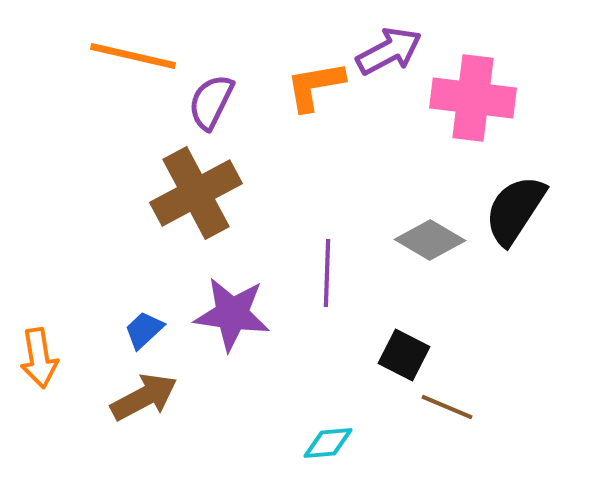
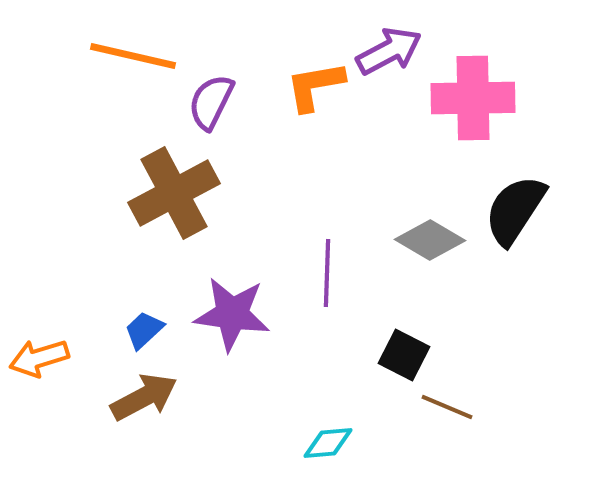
pink cross: rotated 8 degrees counterclockwise
brown cross: moved 22 px left
orange arrow: rotated 82 degrees clockwise
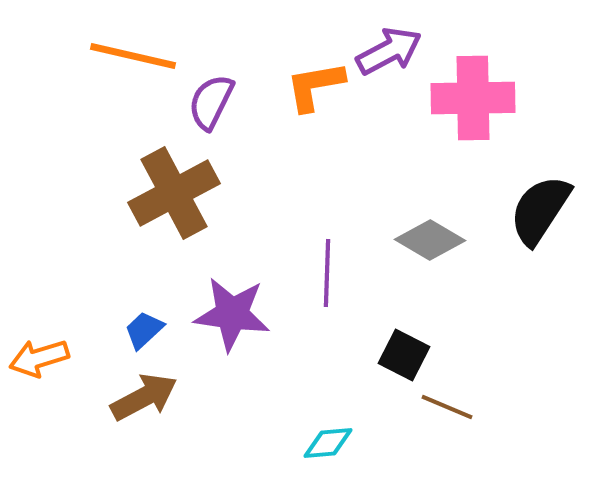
black semicircle: moved 25 px right
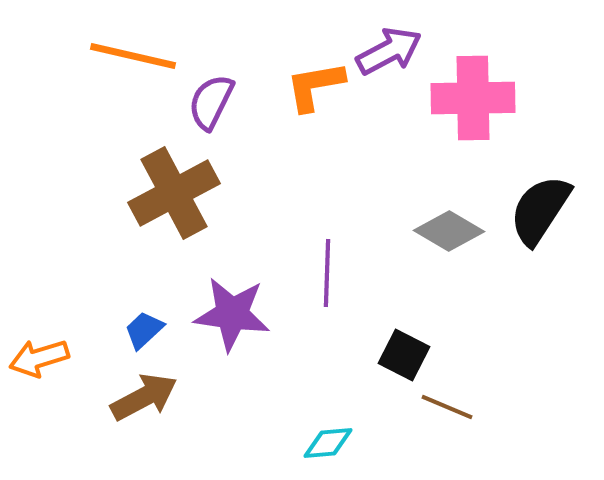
gray diamond: moved 19 px right, 9 px up
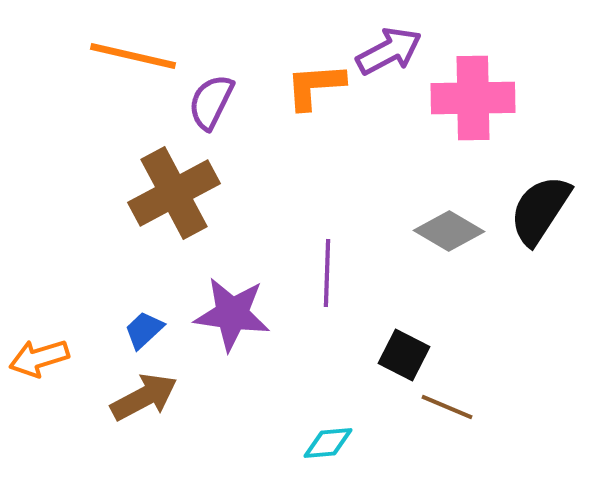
orange L-shape: rotated 6 degrees clockwise
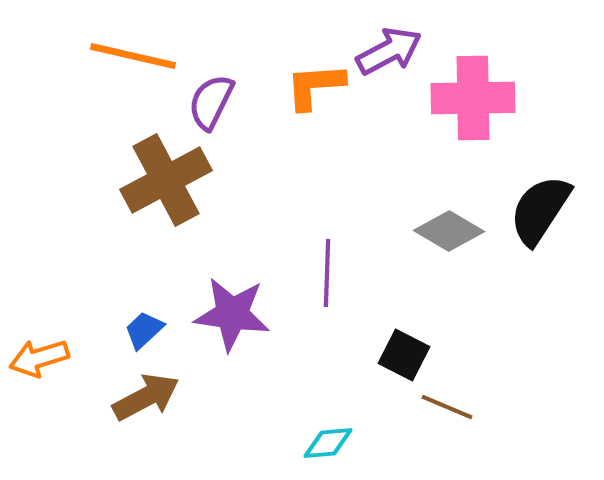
brown cross: moved 8 px left, 13 px up
brown arrow: moved 2 px right
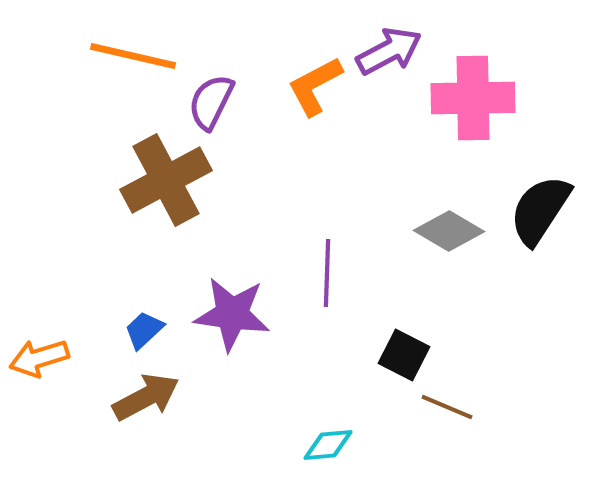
orange L-shape: rotated 24 degrees counterclockwise
cyan diamond: moved 2 px down
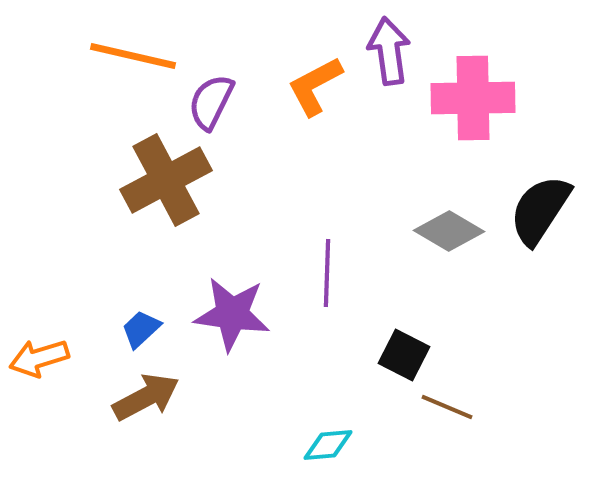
purple arrow: rotated 70 degrees counterclockwise
blue trapezoid: moved 3 px left, 1 px up
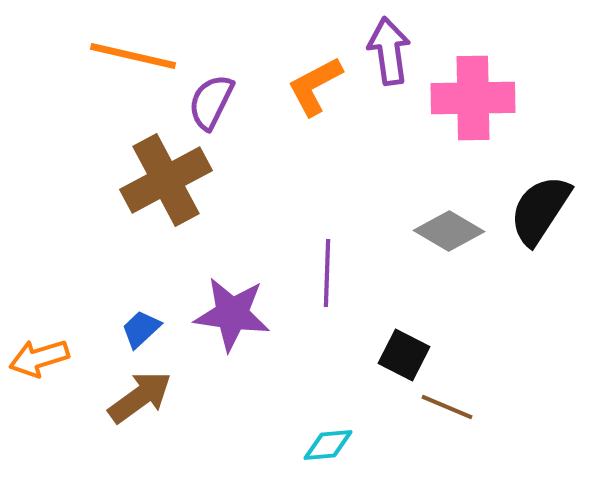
brown arrow: moved 6 px left; rotated 8 degrees counterclockwise
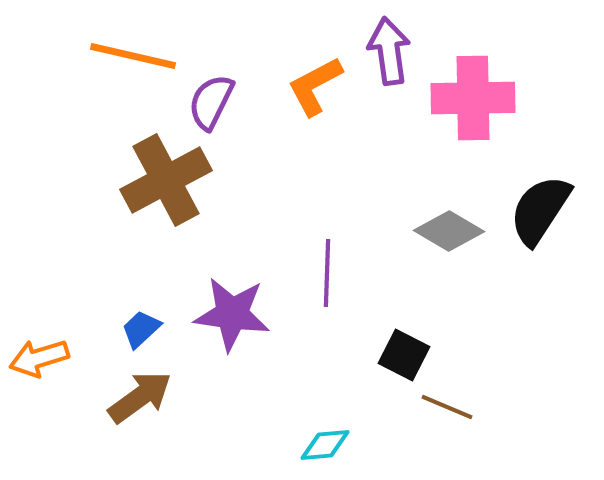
cyan diamond: moved 3 px left
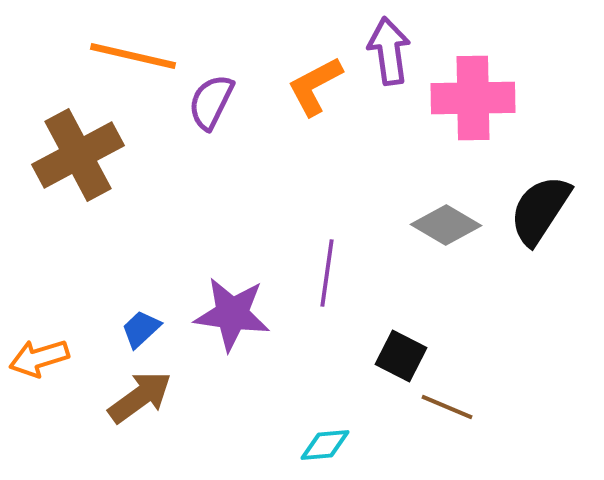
brown cross: moved 88 px left, 25 px up
gray diamond: moved 3 px left, 6 px up
purple line: rotated 6 degrees clockwise
black square: moved 3 px left, 1 px down
